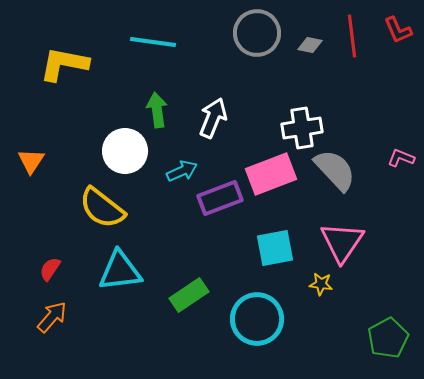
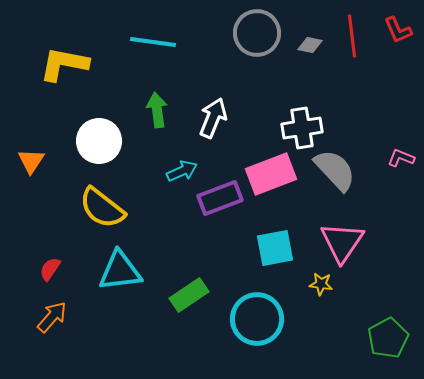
white circle: moved 26 px left, 10 px up
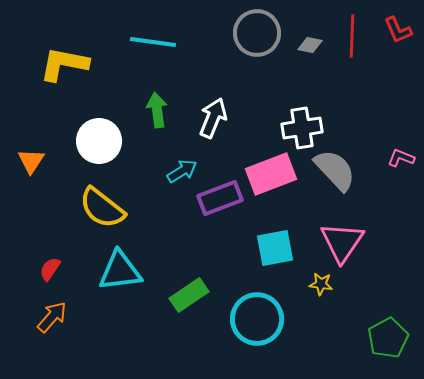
red line: rotated 9 degrees clockwise
cyan arrow: rotated 8 degrees counterclockwise
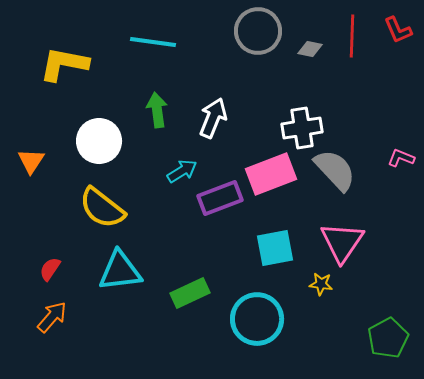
gray circle: moved 1 px right, 2 px up
gray diamond: moved 4 px down
green rectangle: moved 1 px right, 2 px up; rotated 9 degrees clockwise
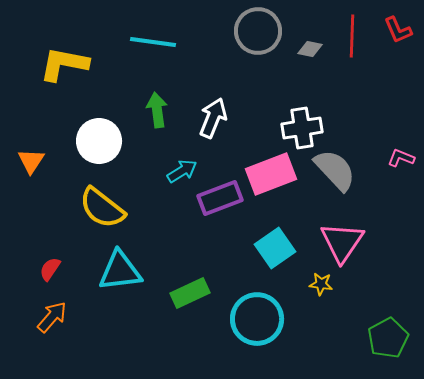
cyan square: rotated 24 degrees counterclockwise
